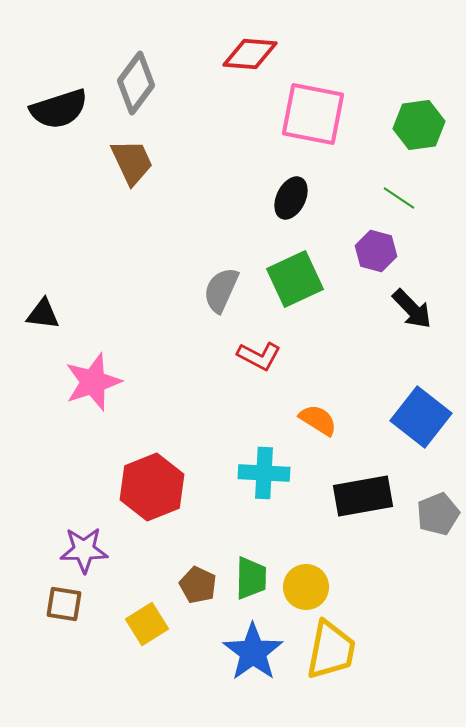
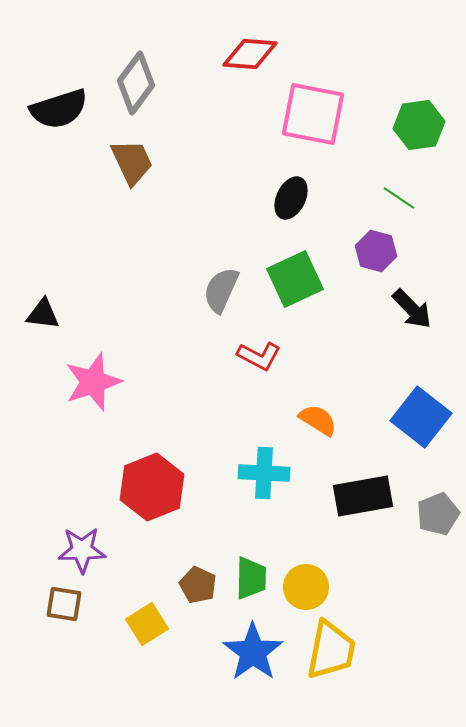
purple star: moved 2 px left
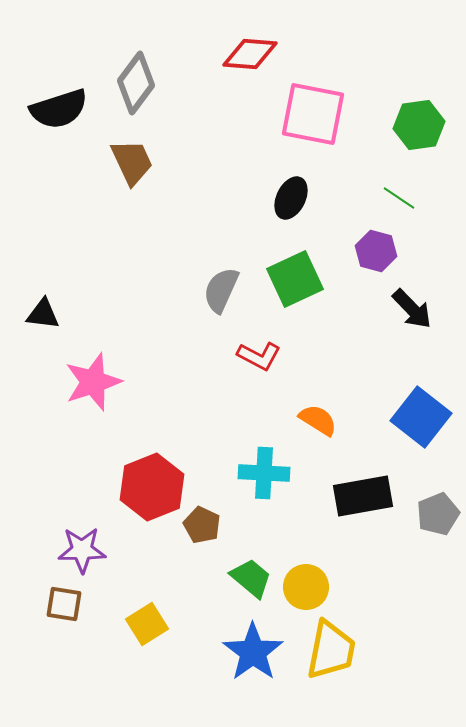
green trapezoid: rotated 51 degrees counterclockwise
brown pentagon: moved 4 px right, 60 px up
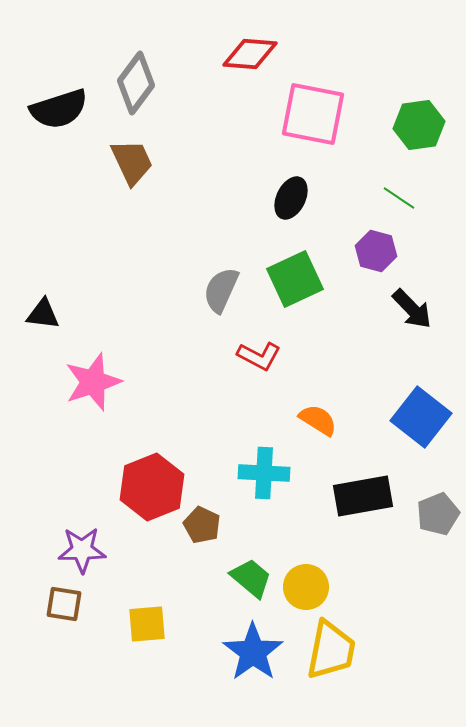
yellow square: rotated 27 degrees clockwise
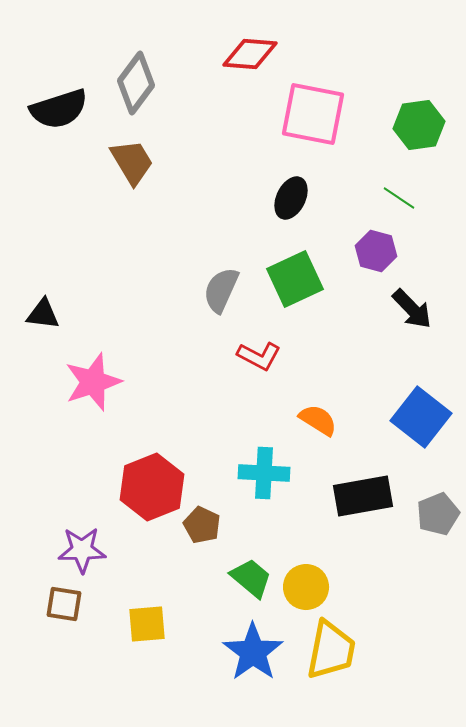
brown trapezoid: rotated 6 degrees counterclockwise
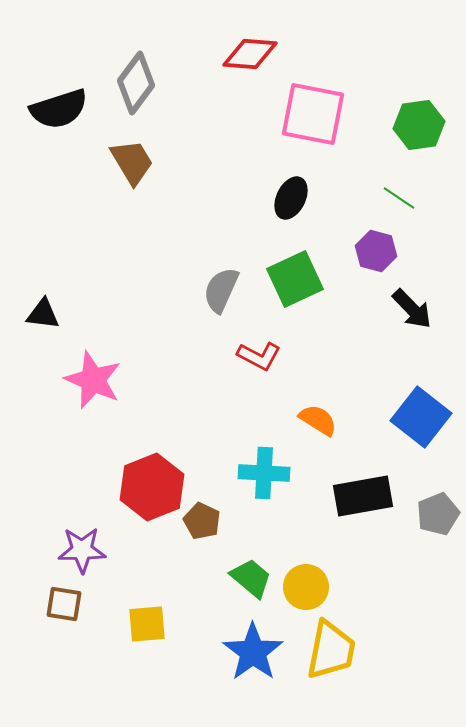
pink star: moved 2 px up; rotated 30 degrees counterclockwise
brown pentagon: moved 4 px up
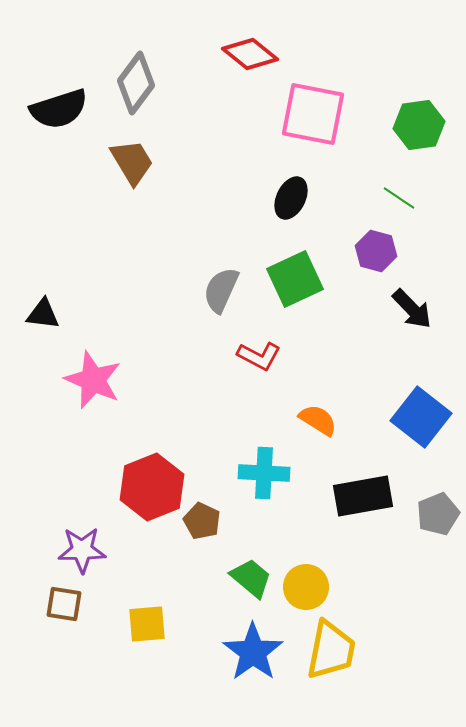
red diamond: rotated 34 degrees clockwise
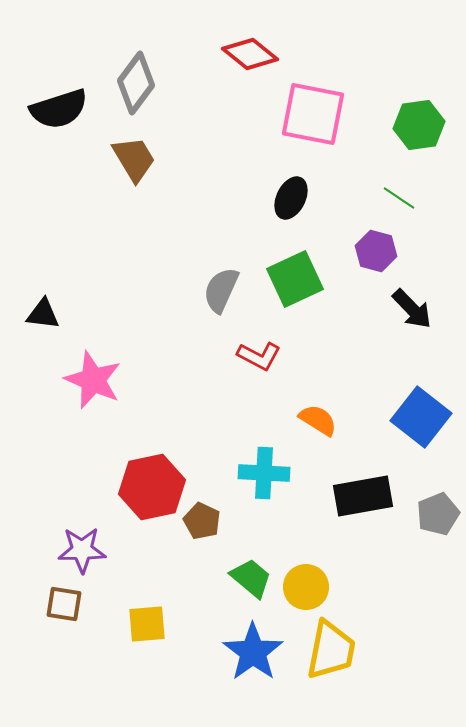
brown trapezoid: moved 2 px right, 3 px up
red hexagon: rotated 10 degrees clockwise
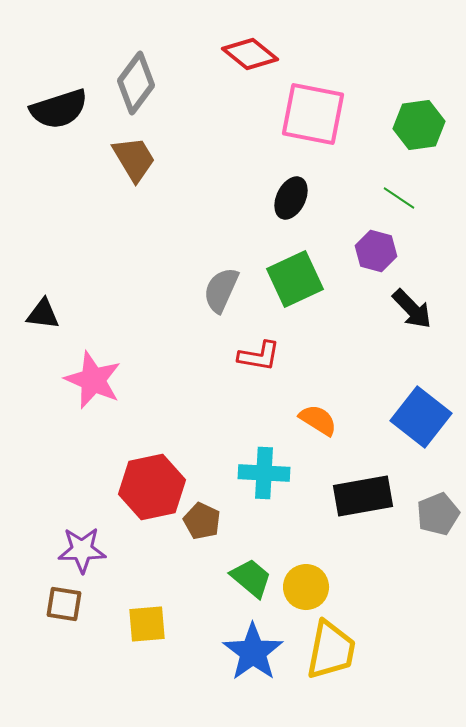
red L-shape: rotated 18 degrees counterclockwise
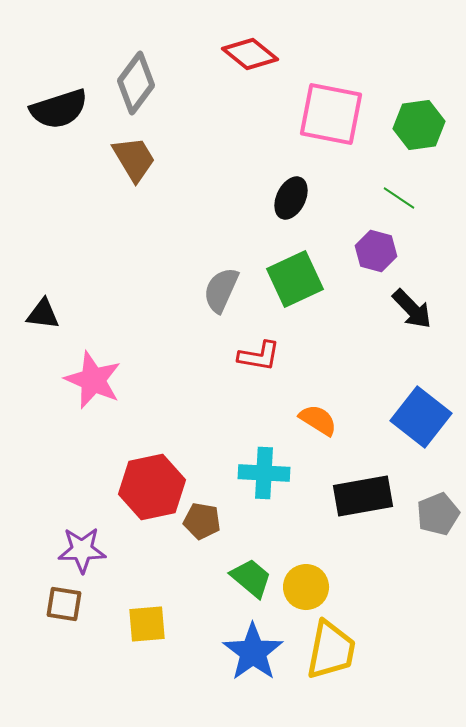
pink square: moved 18 px right
brown pentagon: rotated 15 degrees counterclockwise
